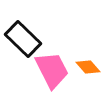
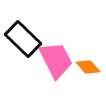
pink trapezoid: moved 4 px right, 10 px up
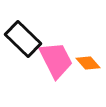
orange diamond: moved 4 px up
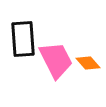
black rectangle: rotated 42 degrees clockwise
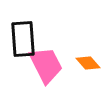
pink trapezoid: moved 10 px left, 5 px down
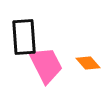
black rectangle: moved 1 px right, 2 px up
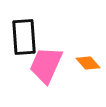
pink trapezoid: rotated 129 degrees counterclockwise
